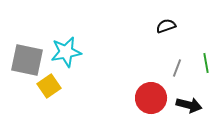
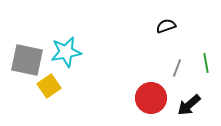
black arrow: rotated 125 degrees clockwise
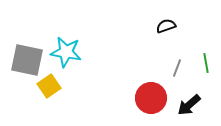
cyan star: rotated 20 degrees clockwise
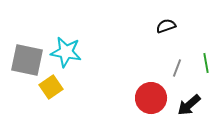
yellow square: moved 2 px right, 1 px down
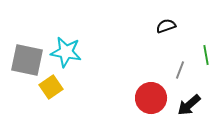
green line: moved 8 px up
gray line: moved 3 px right, 2 px down
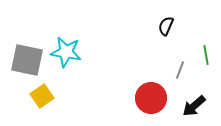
black semicircle: rotated 48 degrees counterclockwise
yellow square: moved 9 px left, 9 px down
black arrow: moved 5 px right, 1 px down
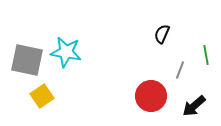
black semicircle: moved 4 px left, 8 px down
red circle: moved 2 px up
